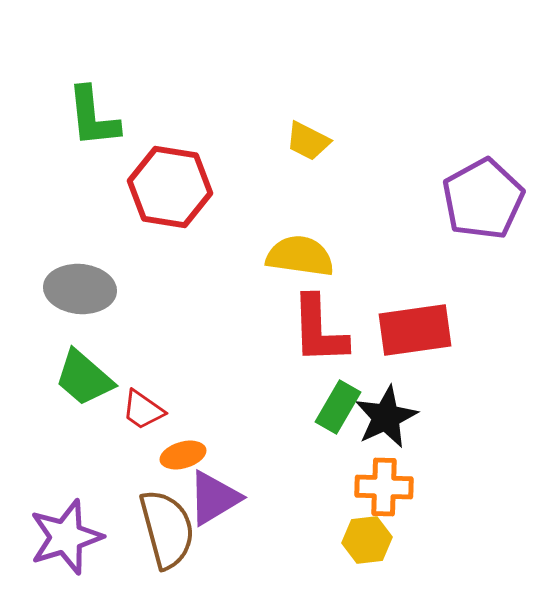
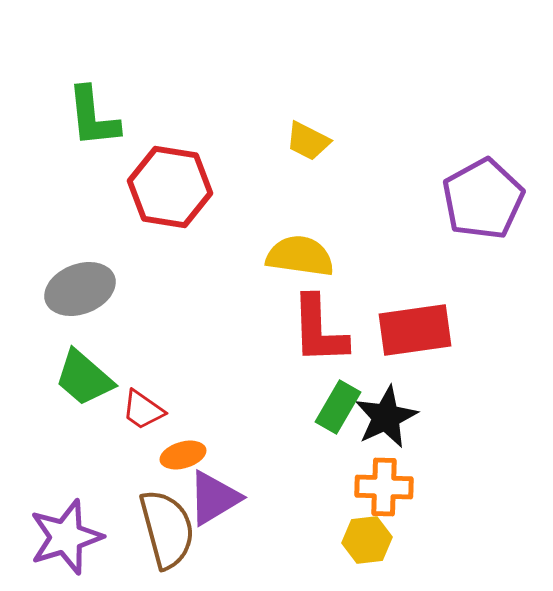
gray ellipse: rotated 26 degrees counterclockwise
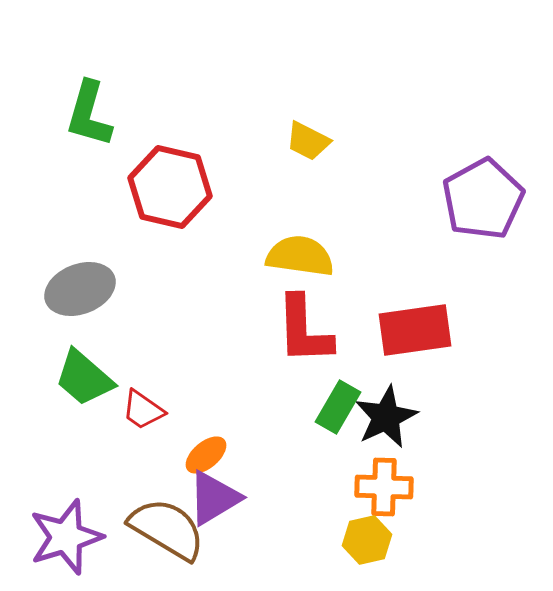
green L-shape: moved 4 px left, 3 px up; rotated 22 degrees clockwise
red hexagon: rotated 4 degrees clockwise
red L-shape: moved 15 px left
orange ellipse: moved 23 px right; rotated 24 degrees counterclockwise
brown semicircle: rotated 44 degrees counterclockwise
yellow hexagon: rotated 6 degrees counterclockwise
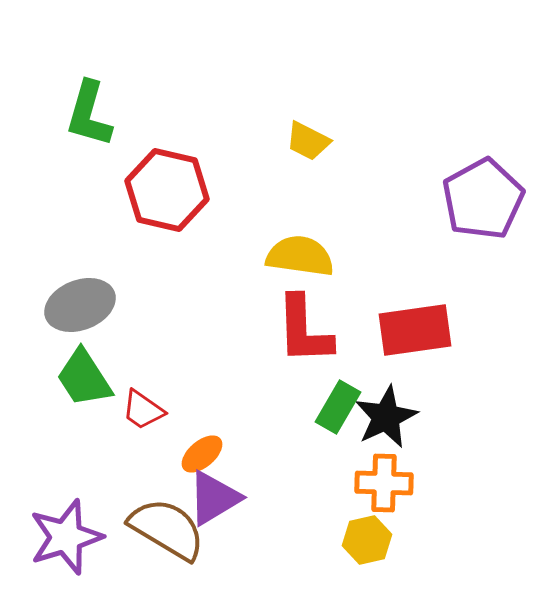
red hexagon: moved 3 px left, 3 px down
gray ellipse: moved 16 px down
green trapezoid: rotated 16 degrees clockwise
orange ellipse: moved 4 px left, 1 px up
orange cross: moved 4 px up
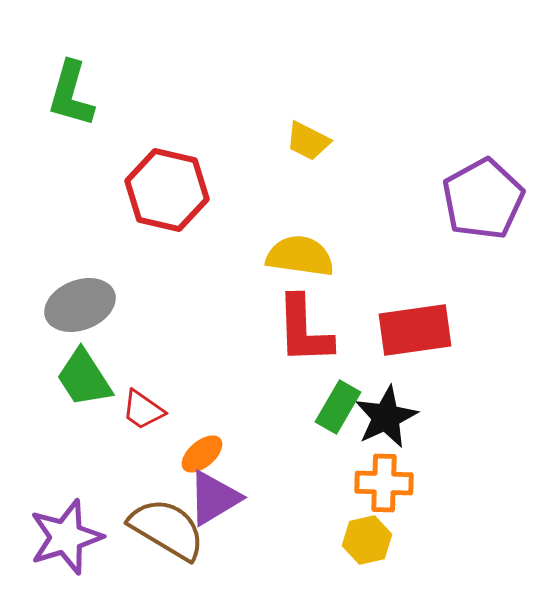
green L-shape: moved 18 px left, 20 px up
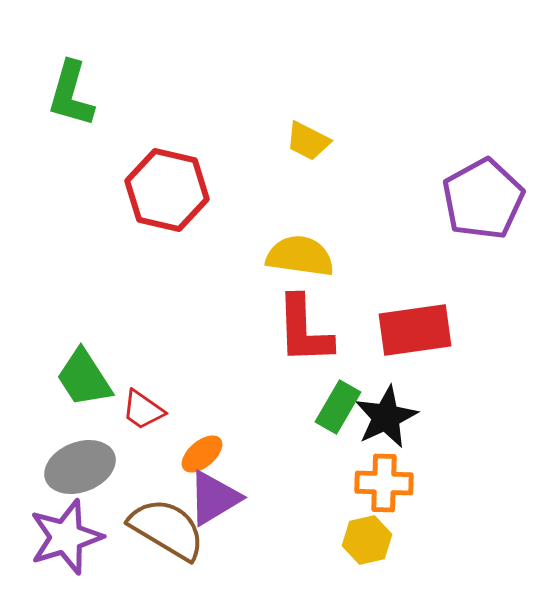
gray ellipse: moved 162 px down
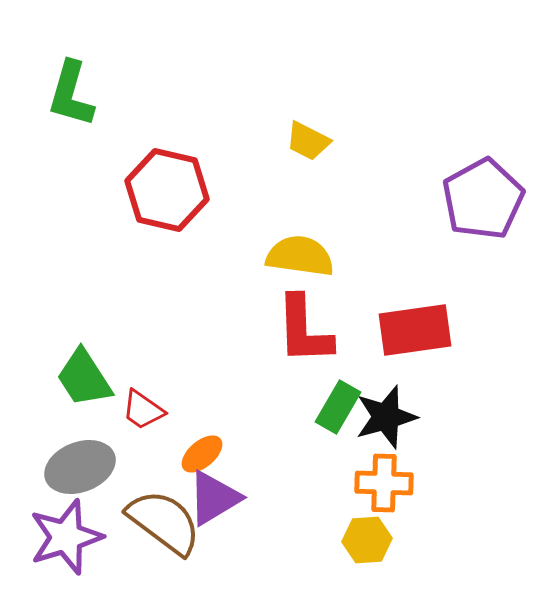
black star: rotated 10 degrees clockwise
brown semicircle: moved 3 px left, 7 px up; rotated 6 degrees clockwise
yellow hexagon: rotated 9 degrees clockwise
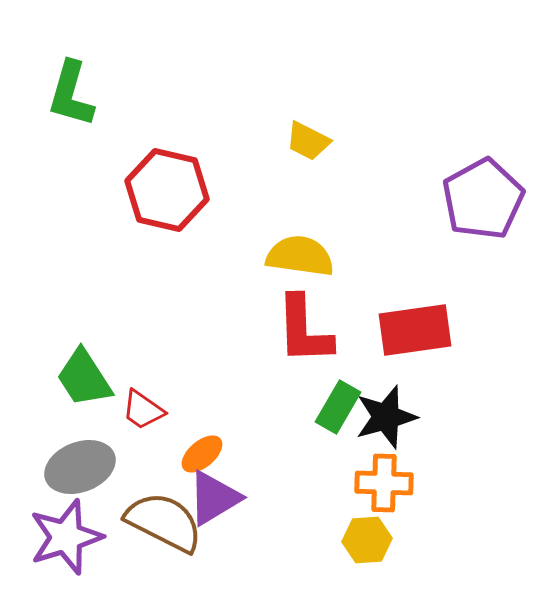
brown semicircle: rotated 10 degrees counterclockwise
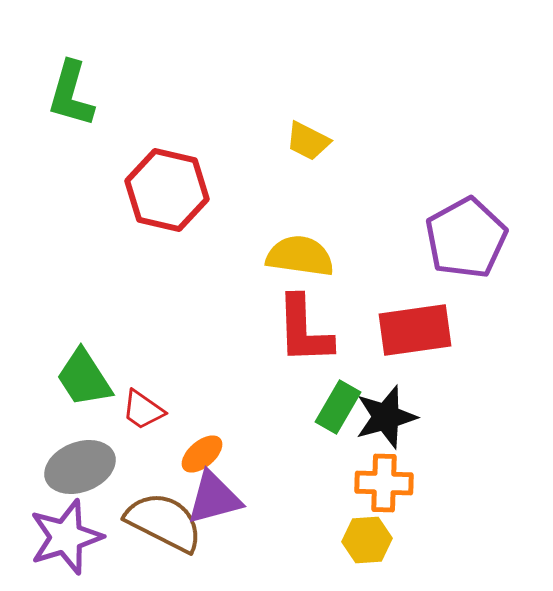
purple pentagon: moved 17 px left, 39 px down
purple triangle: rotated 16 degrees clockwise
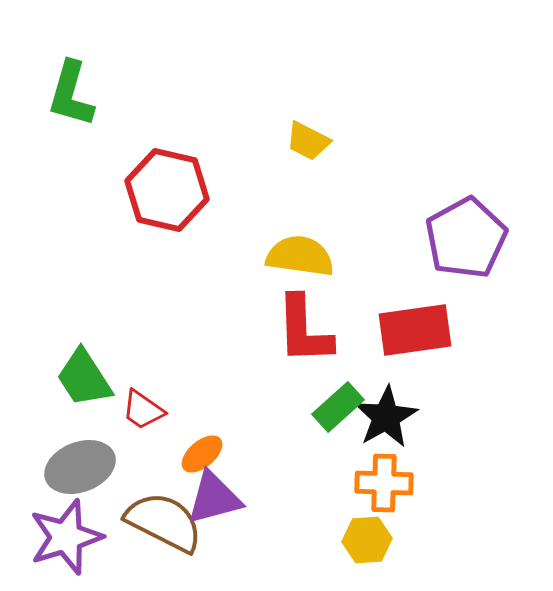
green rectangle: rotated 18 degrees clockwise
black star: rotated 14 degrees counterclockwise
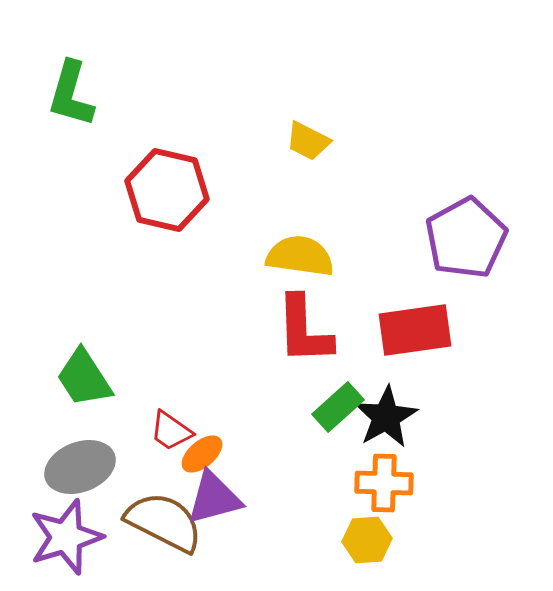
red trapezoid: moved 28 px right, 21 px down
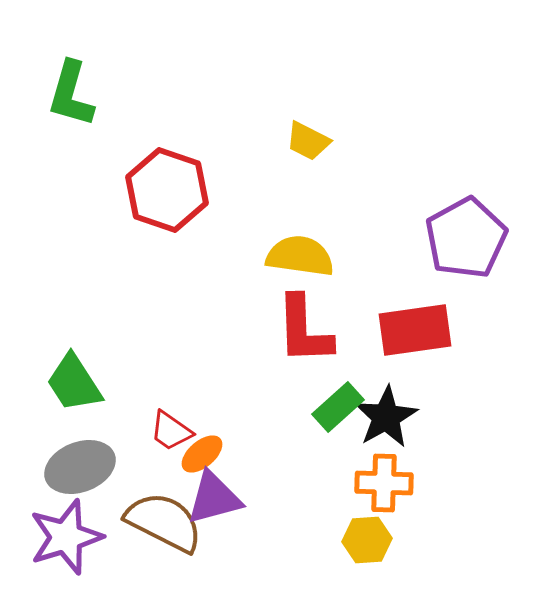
red hexagon: rotated 6 degrees clockwise
green trapezoid: moved 10 px left, 5 px down
